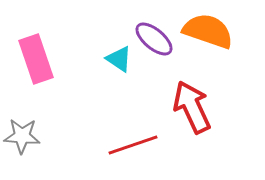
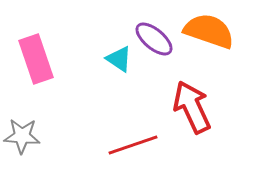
orange semicircle: moved 1 px right
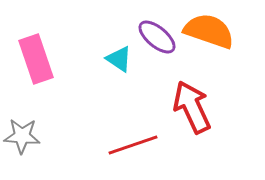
purple ellipse: moved 3 px right, 2 px up
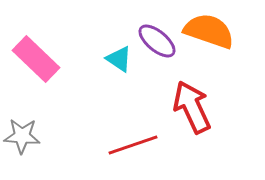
purple ellipse: moved 4 px down
pink rectangle: rotated 27 degrees counterclockwise
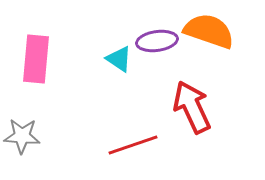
purple ellipse: rotated 48 degrees counterclockwise
pink rectangle: rotated 51 degrees clockwise
